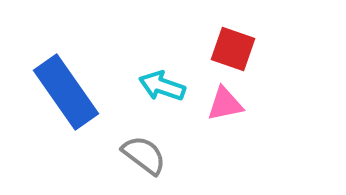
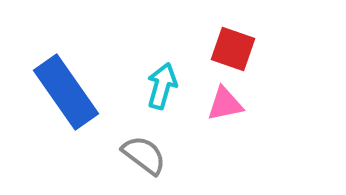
cyan arrow: rotated 87 degrees clockwise
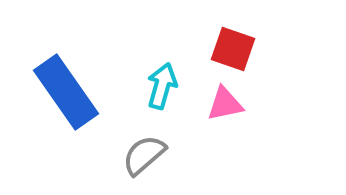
gray semicircle: rotated 78 degrees counterclockwise
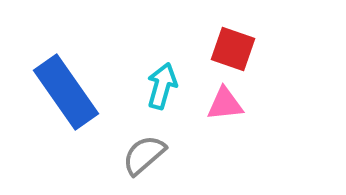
pink triangle: rotated 6 degrees clockwise
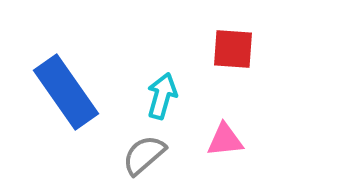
red square: rotated 15 degrees counterclockwise
cyan arrow: moved 10 px down
pink triangle: moved 36 px down
